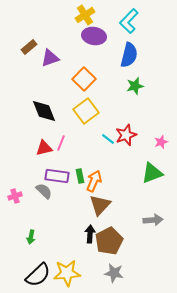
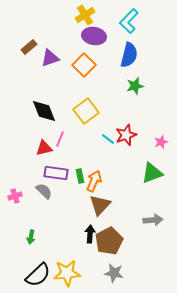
orange square: moved 14 px up
pink line: moved 1 px left, 4 px up
purple rectangle: moved 1 px left, 3 px up
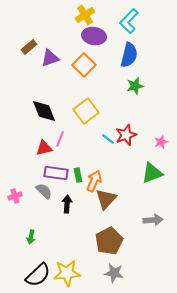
green rectangle: moved 2 px left, 1 px up
brown triangle: moved 6 px right, 6 px up
black arrow: moved 23 px left, 30 px up
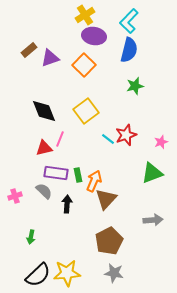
brown rectangle: moved 3 px down
blue semicircle: moved 5 px up
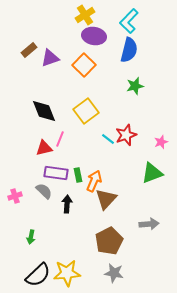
gray arrow: moved 4 px left, 4 px down
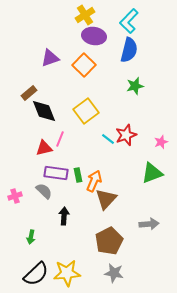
brown rectangle: moved 43 px down
black arrow: moved 3 px left, 12 px down
black semicircle: moved 2 px left, 1 px up
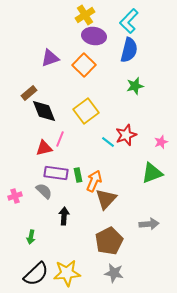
cyan line: moved 3 px down
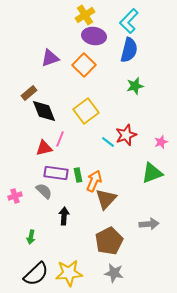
yellow star: moved 2 px right
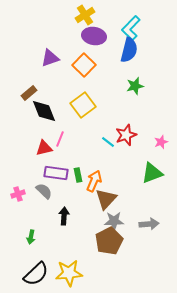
cyan L-shape: moved 2 px right, 7 px down
yellow square: moved 3 px left, 6 px up
pink cross: moved 3 px right, 2 px up
gray star: moved 52 px up; rotated 12 degrees counterclockwise
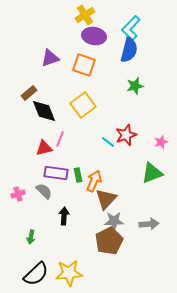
orange square: rotated 25 degrees counterclockwise
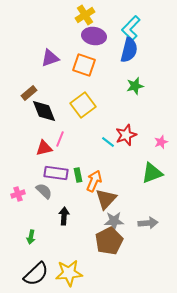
gray arrow: moved 1 px left, 1 px up
